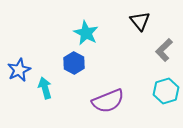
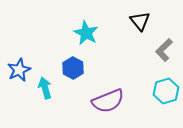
blue hexagon: moved 1 px left, 5 px down
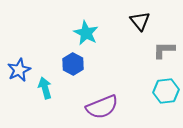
gray L-shape: rotated 45 degrees clockwise
blue hexagon: moved 4 px up
cyan hexagon: rotated 10 degrees clockwise
purple semicircle: moved 6 px left, 6 px down
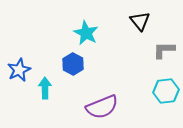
cyan arrow: rotated 15 degrees clockwise
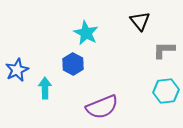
blue star: moved 2 px left
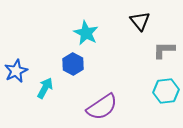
blue star: moved 1 px left, 1 px down
cyan arrow: rotated 30 degrees clockwise
purple semicircle: rotated 12 degrees counterclockwise
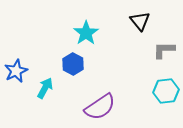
cyan star: rotated 10 degrees clockwise
purple semicircle: moved 2 px left
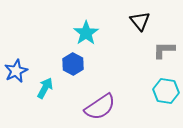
cyan hexagon: rotated 15 degrees clockwise
